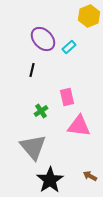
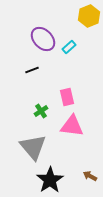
black line: rotated 56 degrees clockwise
pink triangle: moved 7 px left
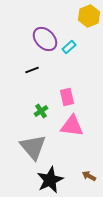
purple ellipse: moved 2 px right
brown arrow: moved 1 px left
black star: rotated 8 degrees clockwise
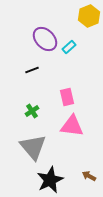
green cross: moved 9 px left
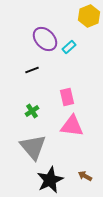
brown arrow: moved 4 px left
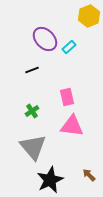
brown arrow: moved 4 px right, 1 px up; rotated 16 degrees clockwise
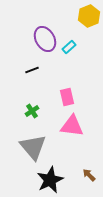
purple ellipse: rotated 15 degrees clockwise
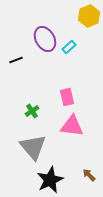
black line: moved 16 px left, 10 px up
